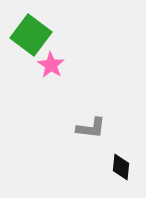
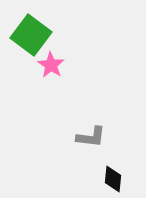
gray L-shape: moved 9 px down
black diamond: moved 8 px left, 12 px down
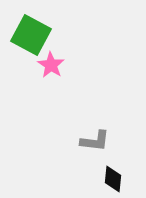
green square: rotated 9 degrees counterclockwise
gray L-shape: moved 4 px right, 4 px down
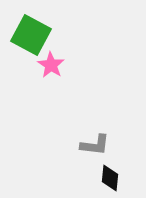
gray L-shape: moved 4 px down
black diamond: moved 3 px left, 1 px up
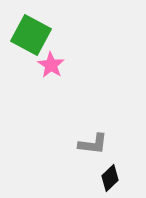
gray L-shape: moved 2 px left, 1 px up
black diamond: rotated 40 degrees clockwise
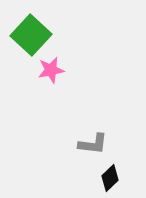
green square: rotated 15 degrees clockwise
pink star: moved 5 px down; rotated 28 degrees clockwise
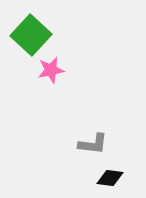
black diamond: rotated 52 degrees clockwise
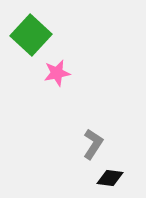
pink star: moved 6 px right, 3 px down
gray L-shape: rotated 64 degrees counterclockwise
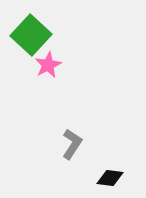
pink star: moved 9 px left, 8 px up; rotated 16 degrees counterclockwise
gray L-shape: moved 21 px left
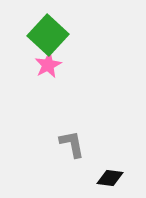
green square: moved 17 px right
gray L-shape: rotated 44 degrees counterclockwise
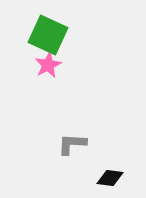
green square: rotated 18 degrees counterclockwise
gray L-shape: rotated 76 degrees counterclockwise
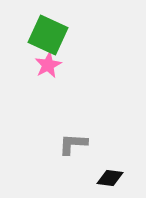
gray L-shape: moved 1 px right
